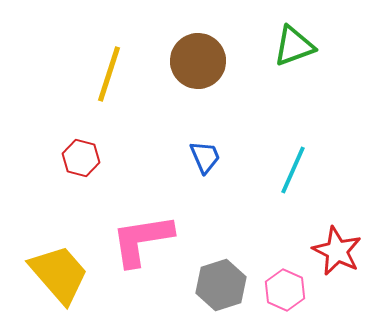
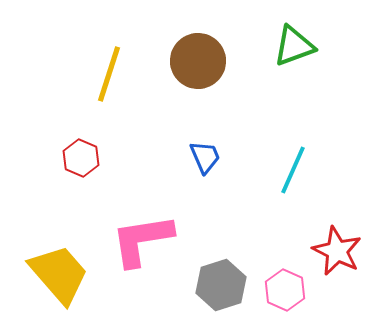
red hexagon: rotated 9 degrees clockwise
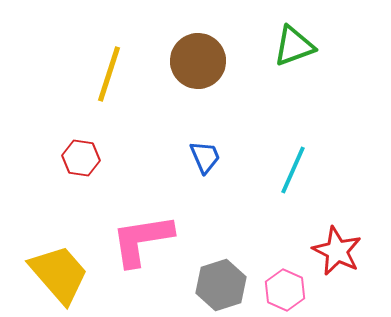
red hexagon: rotated 15 degrees counterclockwise
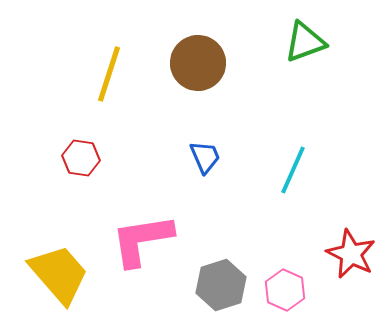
green triangle: moved 11 px right, 4 px up
brown circle: moved 2 px down
red star: moved 14 px right, 3 px down
